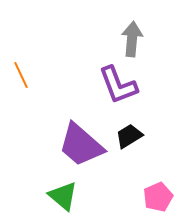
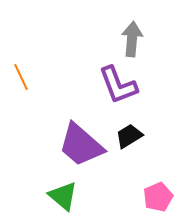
orange line: moved 2 px down
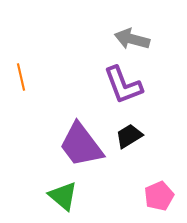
gray arrow: rotated 80 degrees counterclockwise
orange line: rotated 12 degrees clockwise
purple L-shape: moved 5 px right
purple trapezoid: rotated 12 degrees clockwise
pink pentagon: moved 1 px right, 1 px up
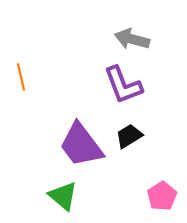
pink pentagon: moved 3 px right; rotated 8 degrees counterclockwise
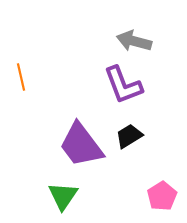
gray arrow: moved 2 px right, 2 px down
green triangle: rotated 24 degrees clockwise
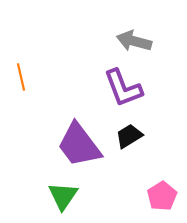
purple L-shape: moved 3 px down
purple trapezoid: moved 2 px left
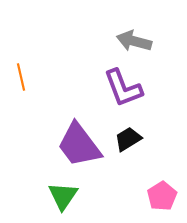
black trapezoid: moved 1 px left, 3 px down
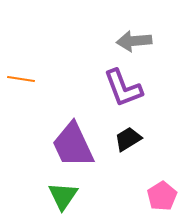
gray arrow: rotated 20 degrees counterclockwise
orange line: moved 2 px down; rotated 68 degrees counterclockwise
purple trapezoid: moved 6 px left; rotated 12 degrees clockwise
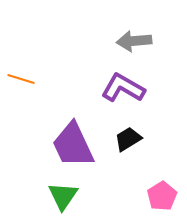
orange line: rotated 8 degrees clockwise
purple L-shape: rotated 141 degrees clockwise
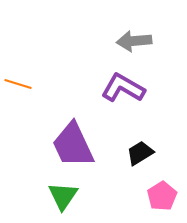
orange line: moved 3 px left, 5 px down
black trapezoid: moved 12 px right, 14 px down
